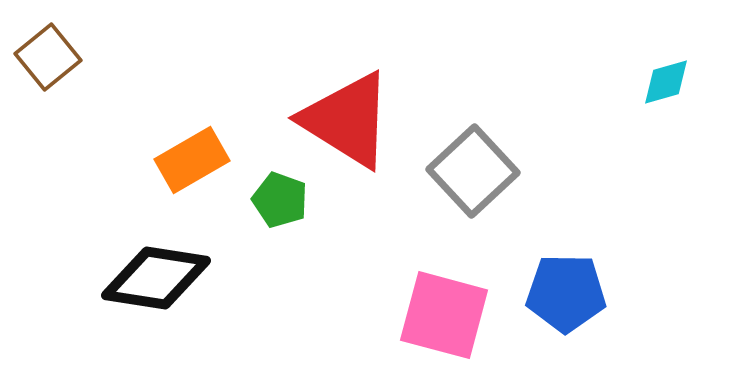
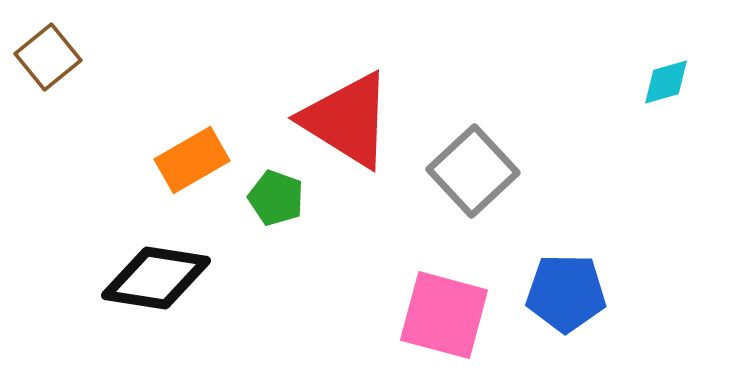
green pentagon: moved 4 px left, 2 px up
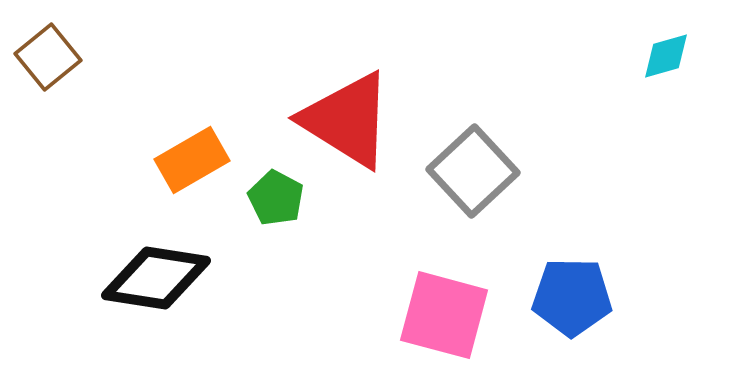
cyan diamond: moved 26 px up
green pentagon: rotated 8 degrees clockwise
blue pentagon: moved 6 px right, 4 px down
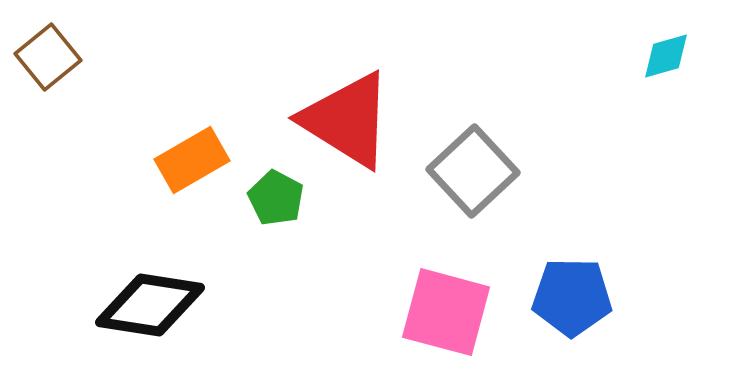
black diamond: moved 6 px left, 27 px down
pink square: moved 2 px right, 3 px up
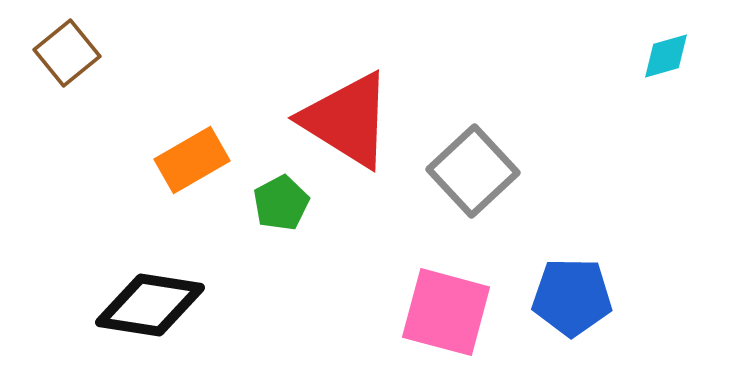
brown square: moved 19 px right, 4 px up
green pentagon: moved 5 px right, 5 px down; rotated 16 degrees clockwise
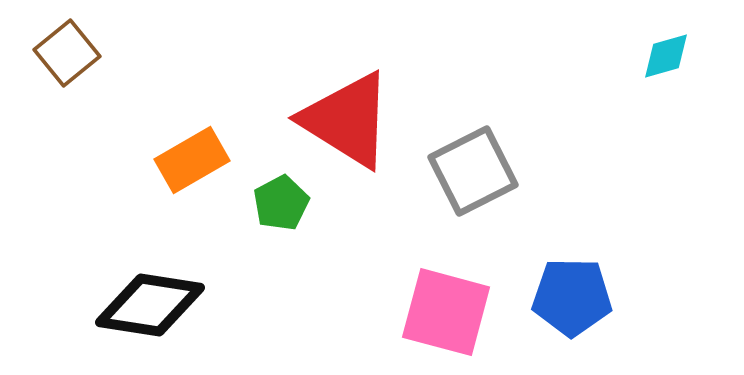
gray square: rotated 16 degrees clockwise
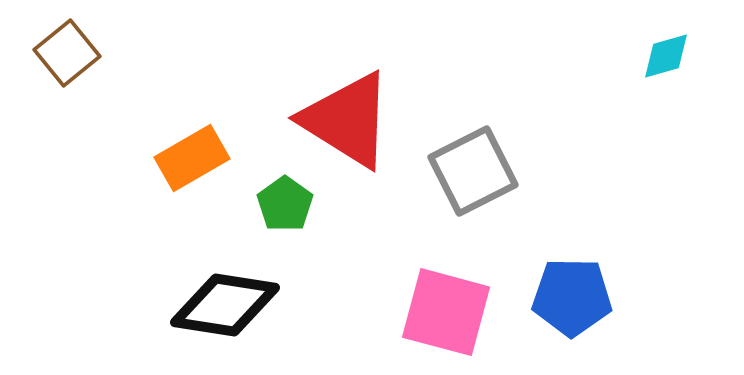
orange rectangle: moved 2 px up
green pentagon: moved 4 px right, 1 px down; rotated 8 degrees counterclockwise
black diamond: moved 75 px right
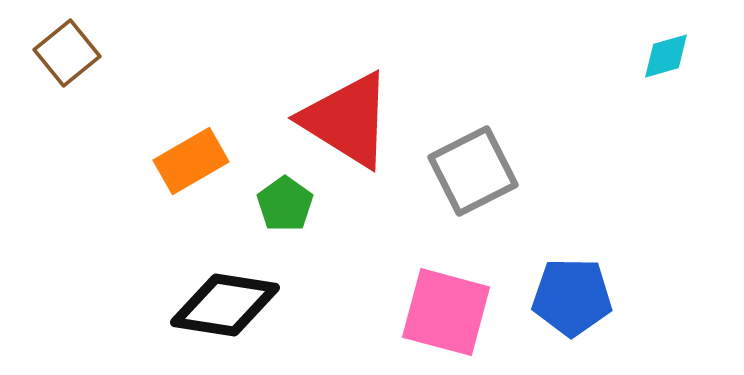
orange rectangle: moved 1 px left, 3 px down
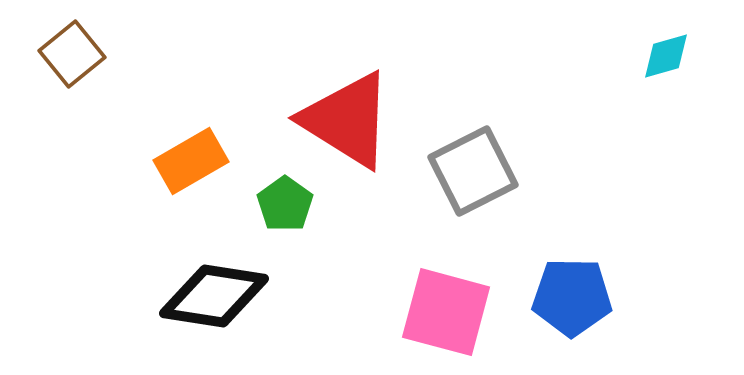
brown square: moved 5 px right, 1 px down
black diamond: moved 11 px left, 9 px up
